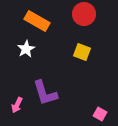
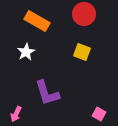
white star: moved 3 px down
purple L-shape: moved 2 px right
pink arrow: moved 1 px left, 9 px down
pink square: moved 1 px left
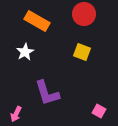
white star: moved 1 px left
pink square: moved 3 px up
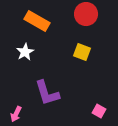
red circle: moved 2 px right
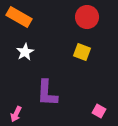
red circle: moved 1 px right, 3 px down
orange rectangle: moved 18 px left, 4 px up
purple L-shape: rotated 20 degrees clockwise
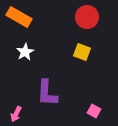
pink square: moved 5 px left
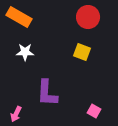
red circle: moved 1 px right
white star: rotated 30 degrees clockwise
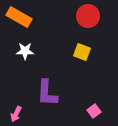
red circle: moved 1 px up
white star: moved 1 px up
pink square: rotated 24 degrees clockwise
